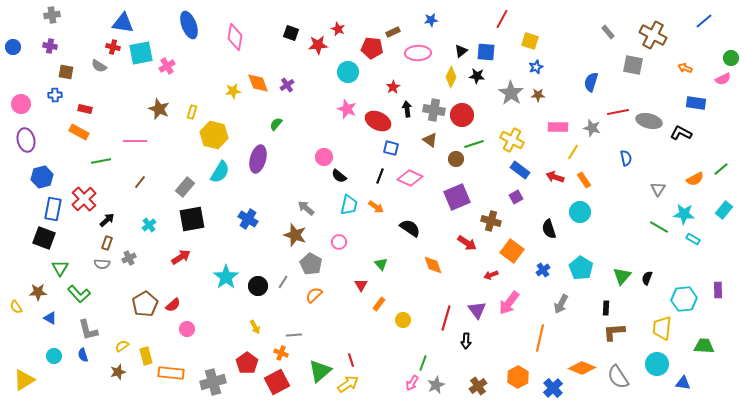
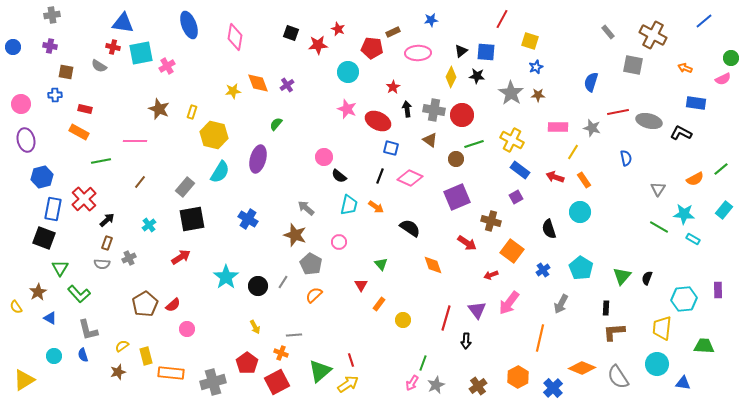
brown star at (38, 292): rotated 30 degrees counterclockwise
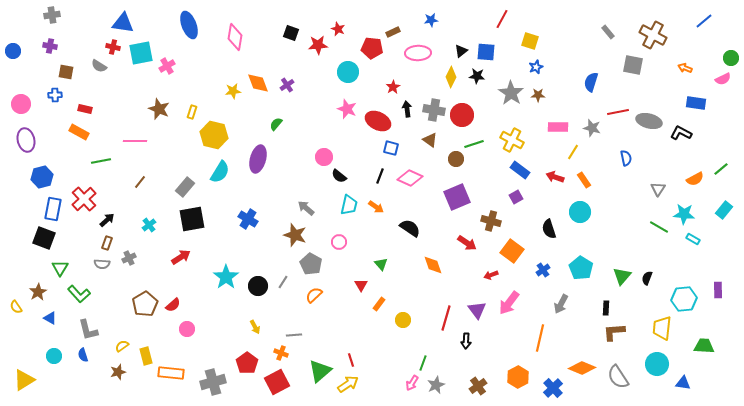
blue circle at (13, 47): moved 4 px down
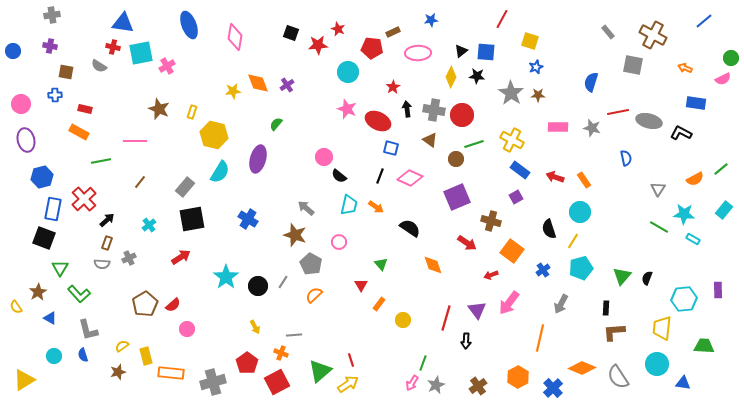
yellow line at (573, 152): moved 89 px down
cyan pentagon at (581, 268): rotated 25 degrees clockwise
